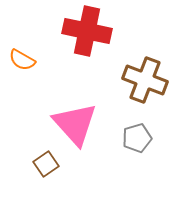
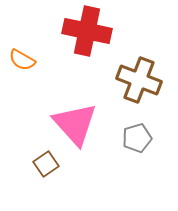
brown cross: moved 6 px left
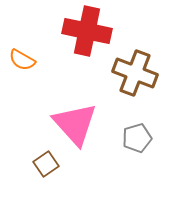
brown cross: moved 4 px left, 7 px up
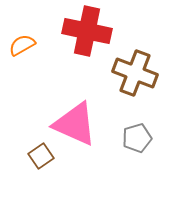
orange semicircle: moved 15 px up; rotated 120 degrees clockwise
pink triangle: rotated 24 degrees counterclockwise
brown square: moved 5 px left, 8 px up
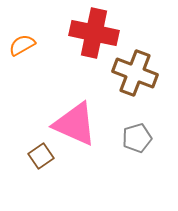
red cross: moved 7 px right, 2 px down
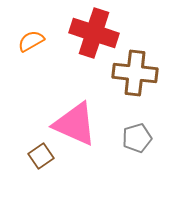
red cross: rotated 6 degrees clockwise
orange semicircle: moved 9 px right, 4 px up
brown cross: rotated 15 degrees counterclockwise
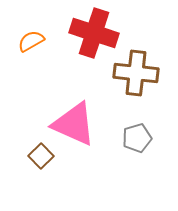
brown cross: moved 1 px right
pink triangle: moved 1 px left
brown square: rotated 10 degrees counterclockwise
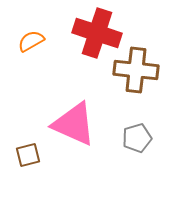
red cross: moved 3 px right
brown cross: moved 3 px up
brown square: moved 13 px left, 1 px up; rotated 30 degrees clockwise
